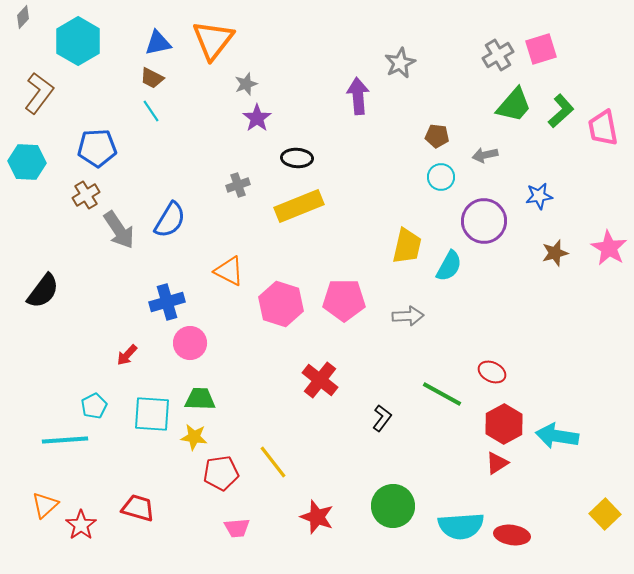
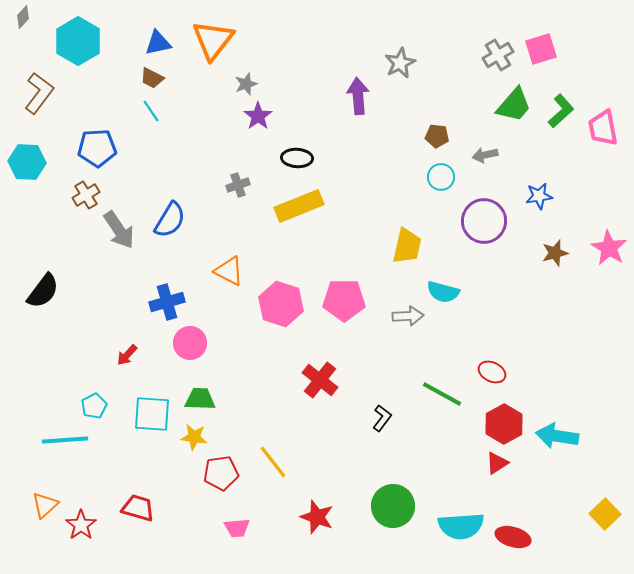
purple star at (257, 118): moved 1 px right, 2 px up
cyan semicircle at (449, 266): moved 6 px left, 26 px down; rotated 76 degrees clockwise
red ellipse at (512, 535): moved 1 px right, 2 px down; rotated 8 degrees clockwise
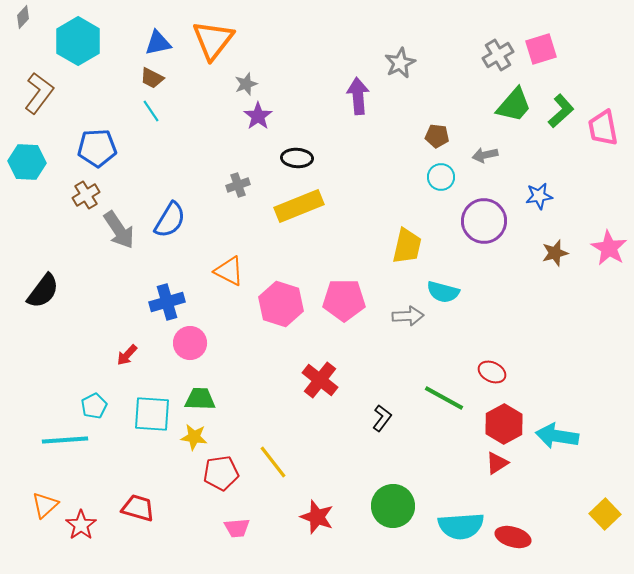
green line at (442, 394): moved 2 px right, 4 px down
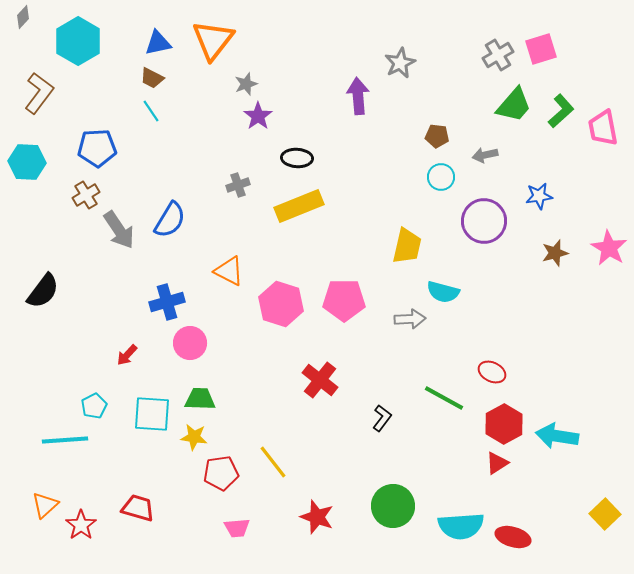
gray arrow at (408, 316): moved 2 px right, 3 px down
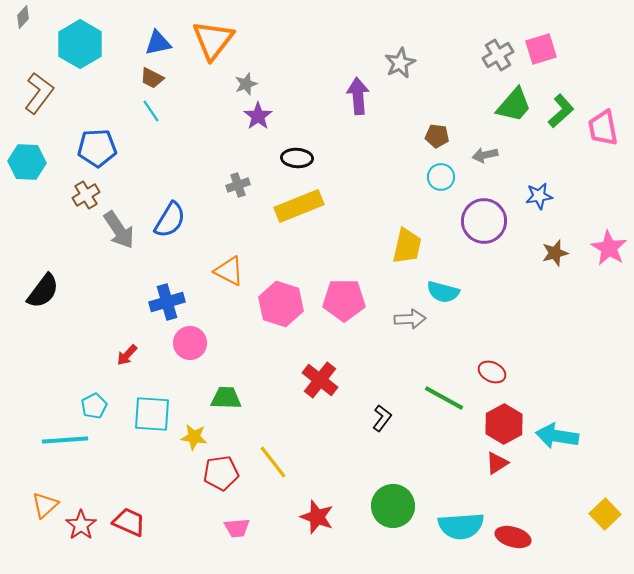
cyan hexagon at (78, 41): moved 2 px right, 3 px down
green trapezoid at (200, 399): moved 26 px right, 1 px up
red trapezoid at (138, 508): moved 9 px left, 14 px down; rotated 8 degrees clockwise
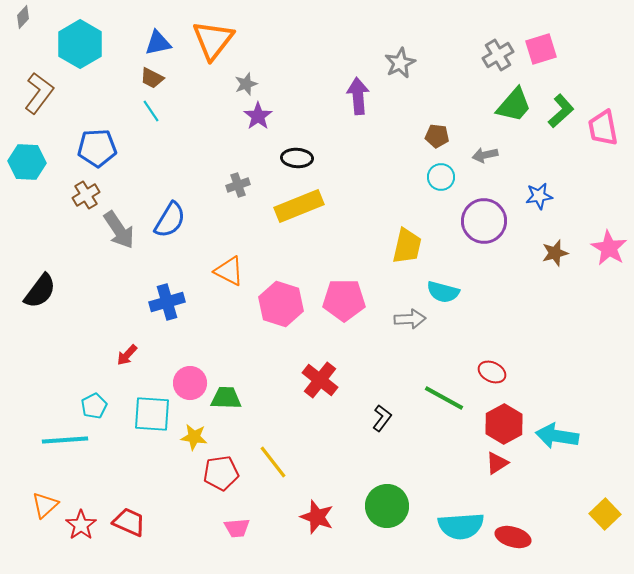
black semicircle at (43, 291): moved 3 px left
pink circle at (190, 343): moved 40 px down
green circle at (393, 506): moved 6 px left
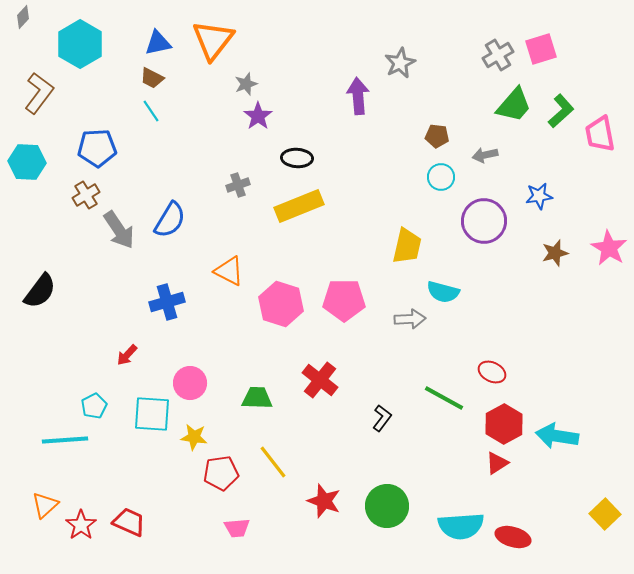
pink trapezoid at (603, 128): moved 3 px left, 6 px down
green trapezoid at (226, 398): moved 31 px right
red star at (317, 517): moved 7 px right, 16 px up
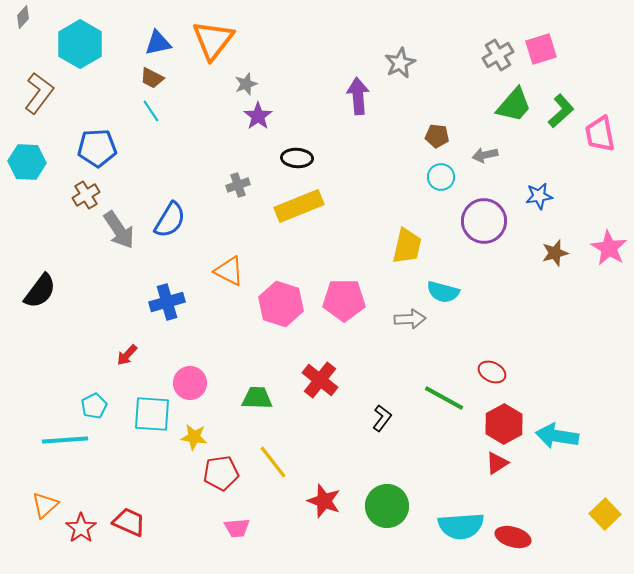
red star at (81, 525): moved 3 px down
